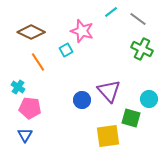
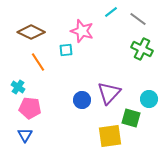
cyan square: rotated 24 degrees clockwise
purple triangle: moved 2 px down; rotated 25 degrees clockwise
yellow square: moved 2 px right
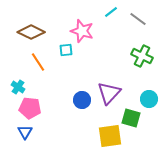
green cross: moved 7 px down
blue triangle: moved 3 px up
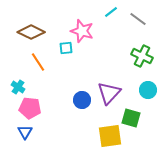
cyan square: moved 2 px up
cyan circle: moved 1 px left, 9 px up
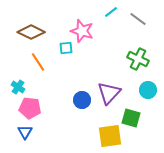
green cross: moved 4 px left, 3 px down
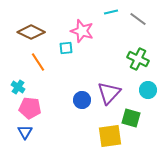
cyan line: rotated 24 degrees clockwise
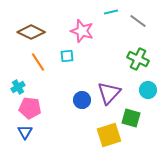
gray line: moved 2 px down
cyan square: moved 1 px right, 8 px down
cyan cross: rotated 24 degrees clockwise
yellow square: moved 1 px left, 1 px up; rotated 10 degrees counterclockwise
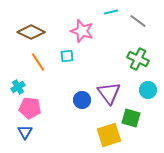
purple triangle: rotated 20 degrees counterclockwise
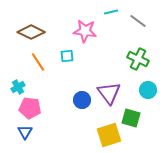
pink star: moved 3 px right; rotated 10 degrees counterclockwise
